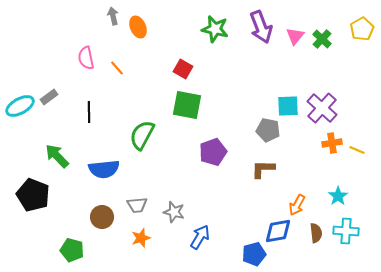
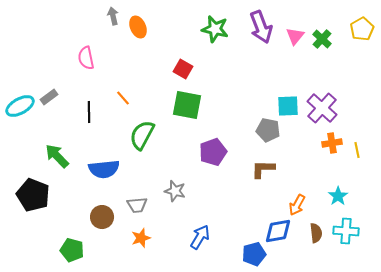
orange line: moved 6 px right, 30 px down
yellow line: rotated 56 degrees clockwise
gray star: moved 1 px right, 21 px up
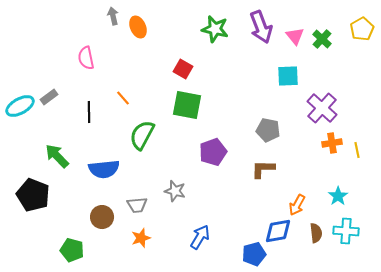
pink triangle: rotated 18 degrees counterclockwise
cyan square: moved 30 px up
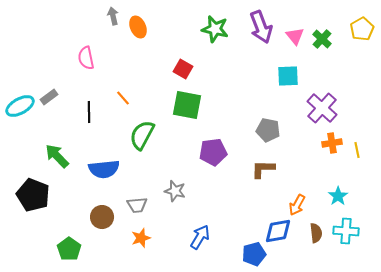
purple pentagon: rotated 12 degrees clockwise
green pentagon: moved 3 px left, 1 px up; rotated 20 degrees clockwise
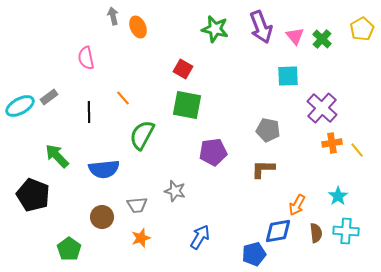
yellow line: rotated 28 degrees counterclockwise
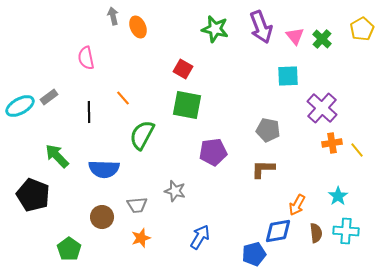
blue semicircle: rotated 8 degrees clockwise
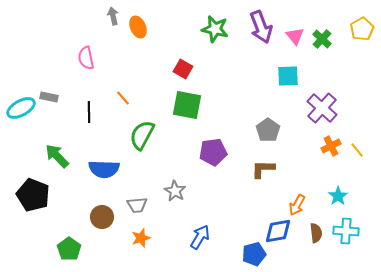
gray rectangle: rotated 48 degrees clockwise
cyan ellipse: moved 1 px right, 2 px down
gray pentagon: rotated 25 degrees clockwise
orange cross: moved 1 px left, 3 px down; rotated 18 degrees counterclockwise
gray star: rotated 15 degrees clockwise
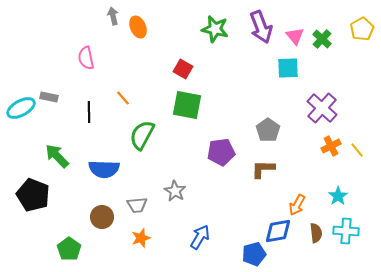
cyan square: moved 8 px up
purple pentagon: moved 8 px right
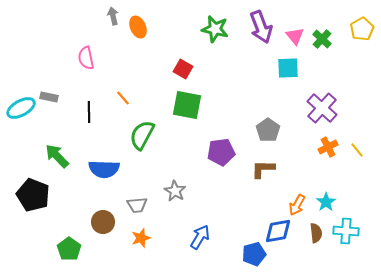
orange cross: moved 3 px left, 1 px down
cyan star: moved 12 px left, 6 px down
brown circle: moved 1 px right, 5 px down
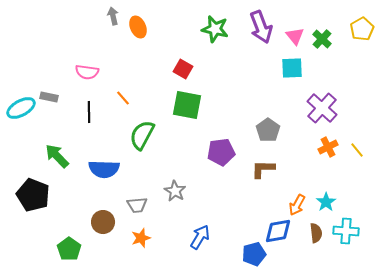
pink semicircle: moved 1 px right, 14 px down; rotated 70 degrees counterclockwise
cyan square: moved 4 px right
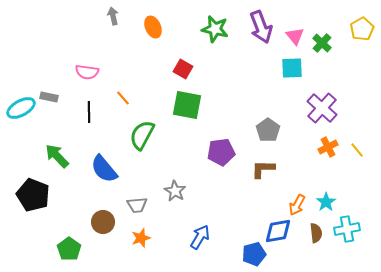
orange ellipse: moved 15 px right
green cross: moved 4 px down
blue semicircle: rotated 48 degrees clockwise
cyan cross: moved 1 px right, 2 px up; rotated 15 degrees counterclockwise
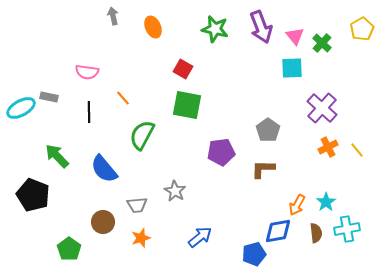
blue arrow: rotated 20 degrees clockwise
